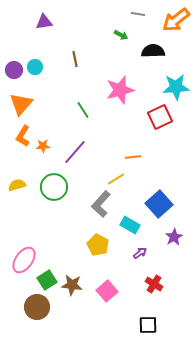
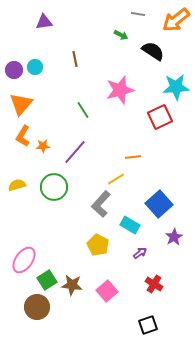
black semicircle: rotated 35 degrees clockwise
black square: rotated 18 degrees counterclockwise
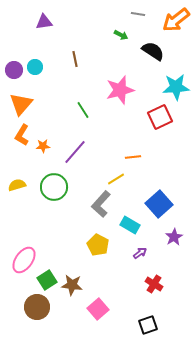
orange L-shape: moved 1 px left, 1 px up
pink square: moved 9 px left, 18 px down
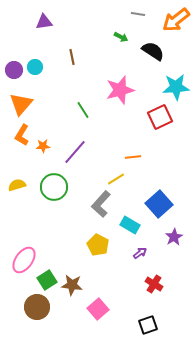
green arrow: moved 2 px down
brown line: moved 3 px left, 2 px up
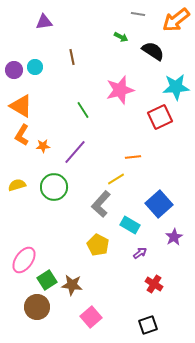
orange triangle: moved 2 px down; rotated 40 degrees counterclockwise
pink square: moved 7 px left, 8 px down
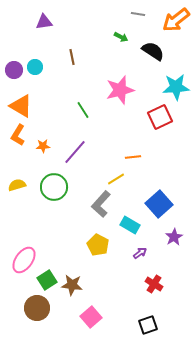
orange L-shape: moved 4 px left
brown circle: moved 1 px down
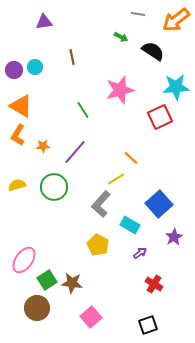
orange line: moved 2 px left, 1 px down; rotated 49 degrees clockwise
brown star: moved 2 px up
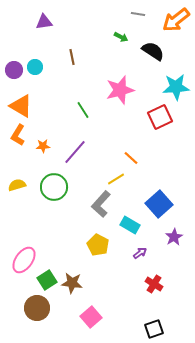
black square: moved 6 px right, 4 px down
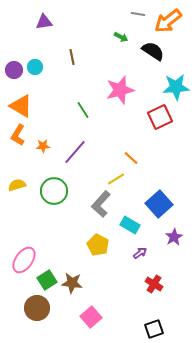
orange arrow: moved 8 px left, 1 px down
green circle: moved 4 px down
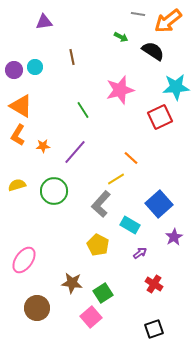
green square: moved 56 px right, 13 px down
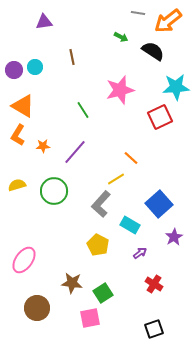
gray line: moved 1 px up
orange triangle: moved 2 px right
pink square: moved 1 px left, 1 px down; rotated 30 degrees clockwise
